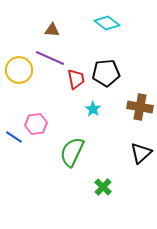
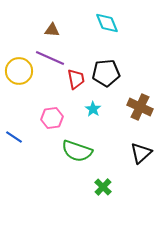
cyan diamond: rotated 30 degrees clockwise
yellow circle: moved 1 px down
brown cross: rotated 15 degrees clockwise
pink hexagon: moved 16 px right, 6 px up
green semicircle: moved 5 px right, 1 px up; rotated 96 degrees counterclockwise
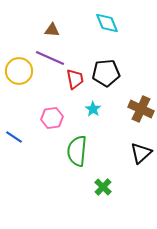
red trapezoid: moved 1 px left
brown cross: moved 1 px right, 2 px down
green semicircle: rotated 76 degrees clockwise
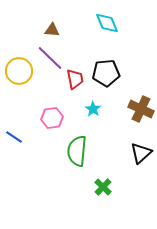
purple line: rotated 20 degrees clockwise
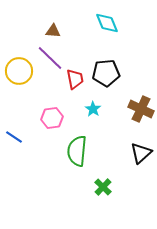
brown triangle: moved 1 px right, 1 px down
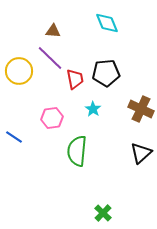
green cross: moved 26 px down
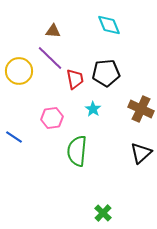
cyan diamond: moved 2 px right, 2 px down
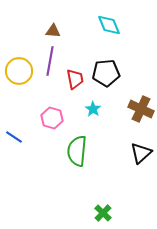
purple line: moved 3 px down; rotated 56 degrees clockwise
pink hexagon: rotated 25 degrees clockwise
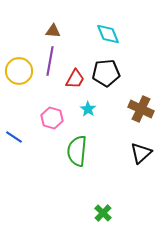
cyan diamond: moved 1 px left, 9 px down
red trapezoid: rotated 40 degrees clockwise
cyan star: moved 5 px left
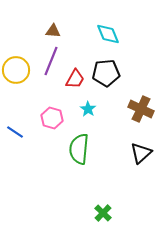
purple line: moved 1 px right; rotated 12 degrees clockwise
yellow circle: moved 3 px left, 1 px up
blue line: moved 1 px right, 5 px up
green semicircle: moved 2 px right, 2 px up
